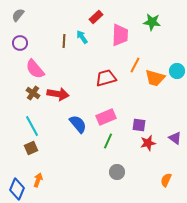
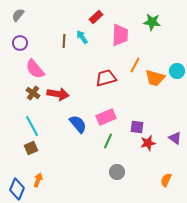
purple square: moved 2 px left, 2 px down
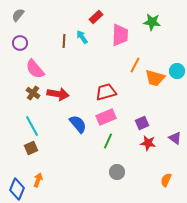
red trapezoid: moved 14 px down
purple square: moved 5 px right, 4 px up; rotated 32 degrees counterclockwise
red star: rotated 21 degrees clockwise
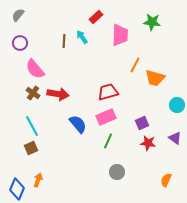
cyan circle: moved 34 px down
red trapezoid: moved 2 px right
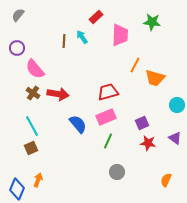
purple circle: moved 3 px left, 5 px down
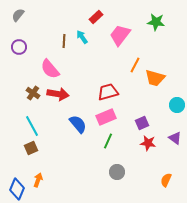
green star: moved 4 px right
pink trapezoid: rotated 145 degrees counterclockwise
purple circle: moved 2 px right, 1 px up
pink semicircle: moved 15 px right
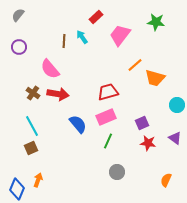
orange line: rotated 21 degrees clockwise
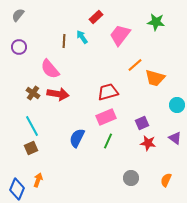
blue semicircle: moved 1 px left, 14 px down; rotated 114 degrees counterclockwise
gray circle: moved 14 px right, 6 px down
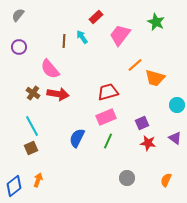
green star: rotated 18 degrees clockwise
gray circle: moved 4 px left
blue diamond: moved 3 px left, 3 px up; rotated 30 degrees clockwise
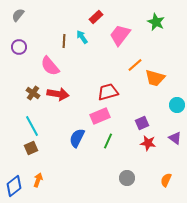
pink semicircle: moved 3 px up
pink rectangle: moved 6 px left, 1 px up
